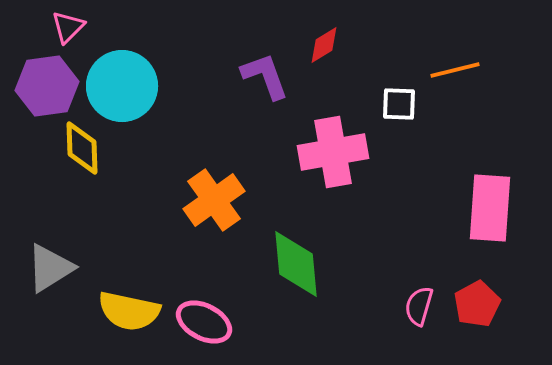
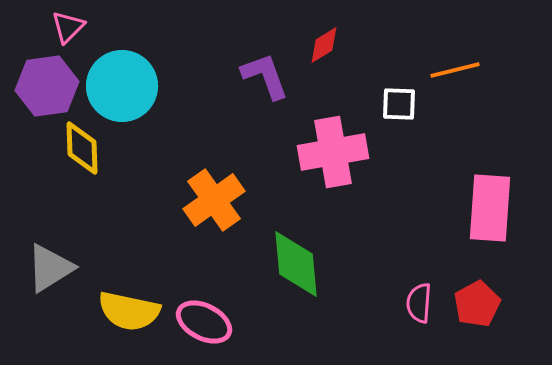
pink semicircle: moved 3 px up; rotated 12 degrees counterclockwise
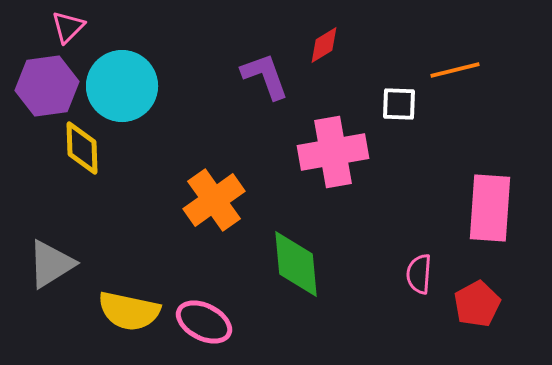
gray triangle: moved 1 px right, 4 px up
pink semicircle: moved 29 px up
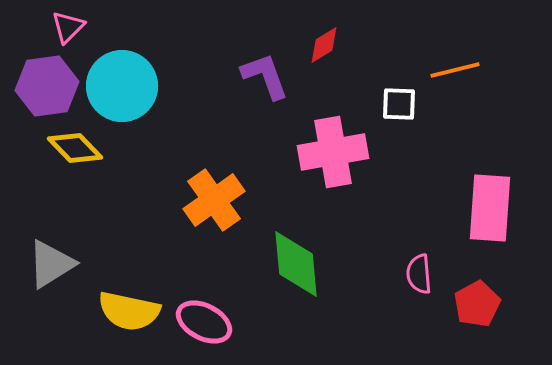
yellow diamond: moved 7 px left; rotated 42 degrees counterclockwise
pink semicircle: rotated 9 degrees counterclockwise
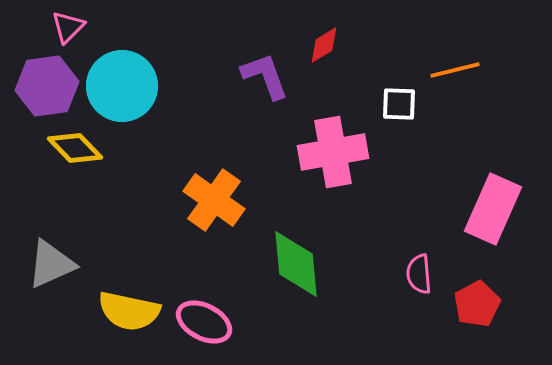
orange cross: rotated 20 degrees counterclockwise
pink rectangle: moved 3 px right, 1 px down; rotated 20 degrees clockwise
gray triangle: rotated 8 degrees clockwise
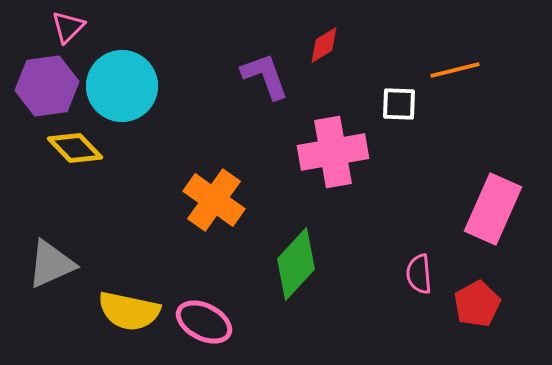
green diamond: rotated 48 degrees clockwise
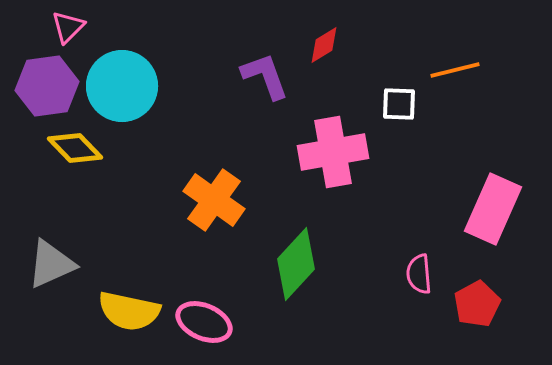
pink ellipse: rotated 4 degrees counterclockwise
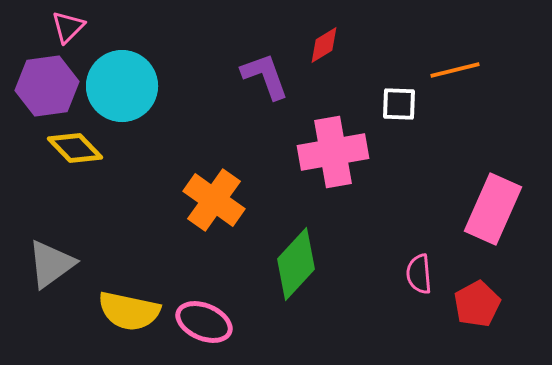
gray triangle: rotated 12 degrees counterclockwise
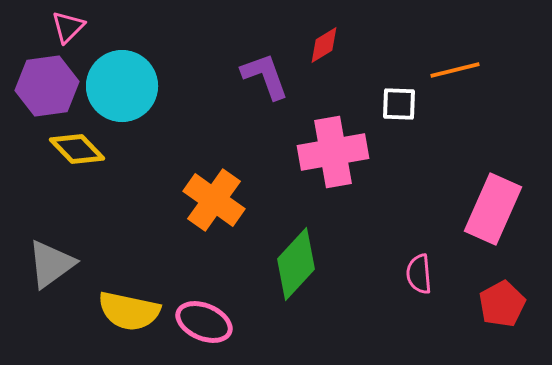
yellow diamond: moved 2 px right, 1 px down
red pentagon: moved 25 px right
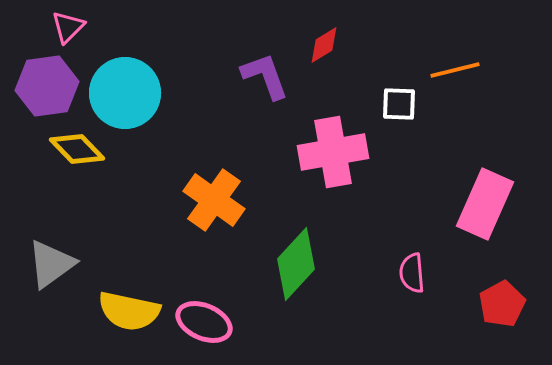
cyan circle: moved 3 px right, 7 px down
pink rectangle: moved 8 px left, 5 px up
pink semicircle: moved 7 px left, 1 px up
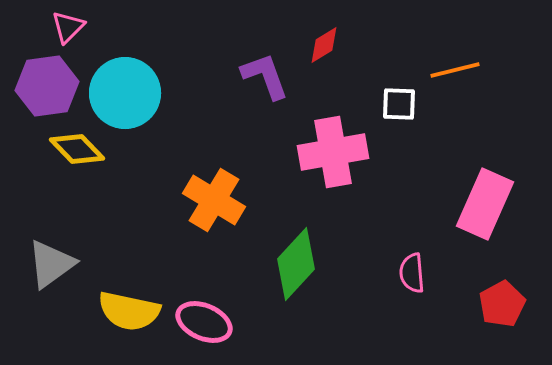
orange cross: rotated 4 degrees counterclockwise
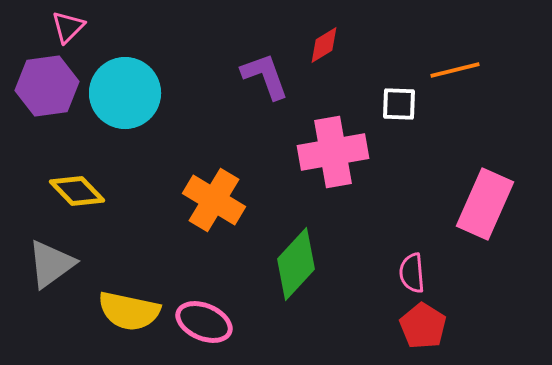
yellow diamond: moved 42 px down
red pentagon: moved 79 px left, 22 px down; rotated 12 degrees counterclockwise
